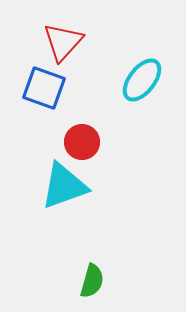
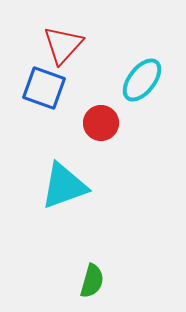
red triangle: moved 3 px down
red circle: moved 19 px right, 19 px up
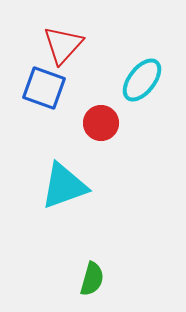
green semicircle: moved 2 px up
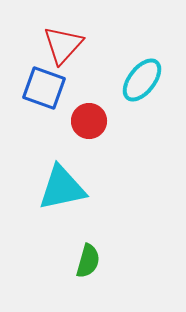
red circle: moved 12 px left, 2 px up
cyan triangle: moved 2 px left, 2 px down; rotated 8 degrees clockwise
green semicircle: moved 4 px left, 18 px up
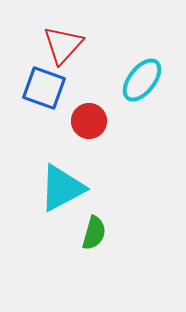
cyan triangle: rotated 16 degrees counterclockwise
green semicircle: moved 6 px right, 28 px up
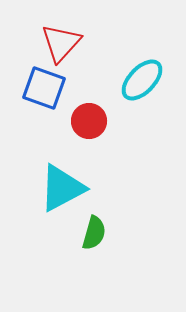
red triangle: moved 2 px left, 2 px up
cyan ellipse: rotated 6 degrees clockwise
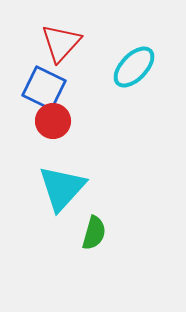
cyan ellipse: moved 8 px left, 13 px up
blue square: rotated 6 degrees clockwise
red circle: moved 36 px left
cyan triangle: rotated 20 degrees counterclockwise
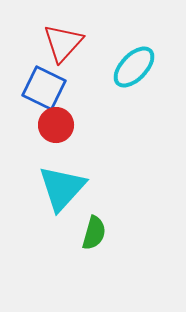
red triangle: moved 2 px right
red circle: moved 3 px right, 4 px down
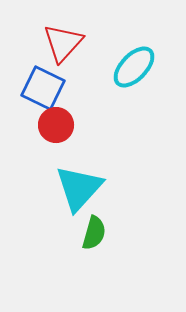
blue square: moved 1 px left
cyan triangle: moved 17 px right
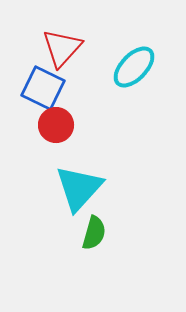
red triangle: moved 1 px left, 5 px down
